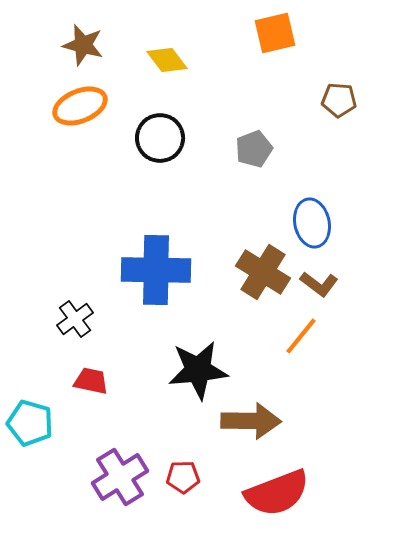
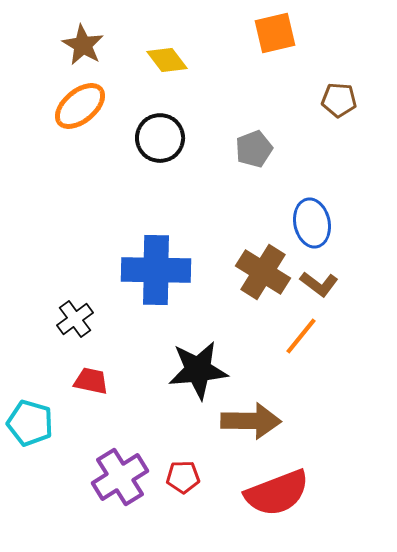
brown star: rotated 15 degrees clockwise
orange ellipse: rotated 18 degrees counterclockwise
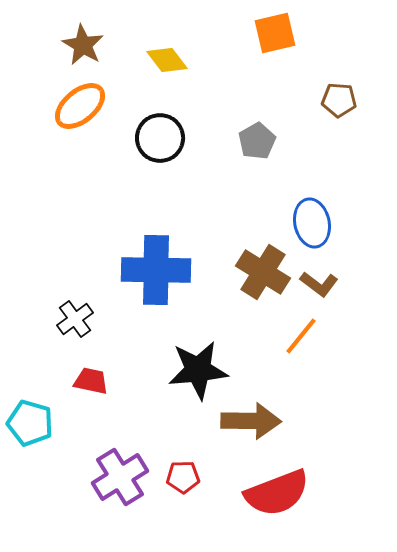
gray pentagon: moved 3 px right, 8 px up; rotated 9 degrees counterclockwise
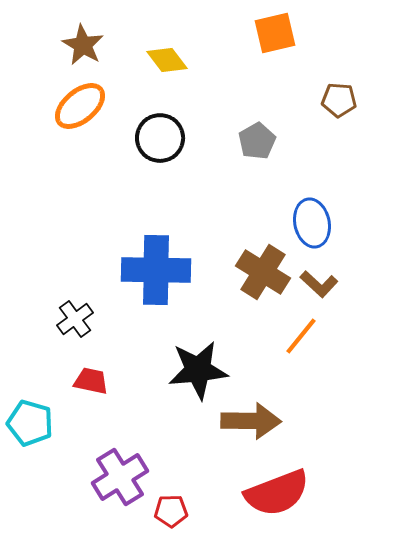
brown L-shape: rotated 6 degrees clockwise
red pentagon: moved 12 px left, 34 px down
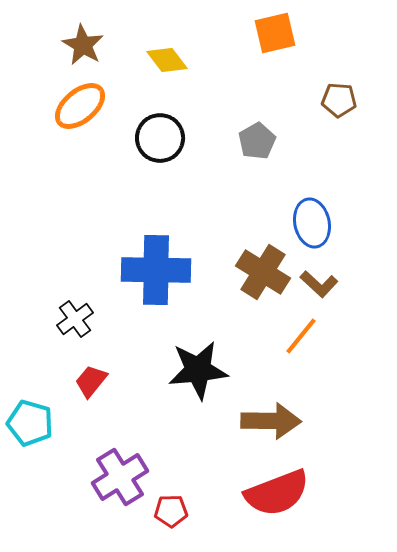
red trapezoid: rotated 63 degrees counterclockwise
brown arrow: moved 20 px right
